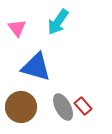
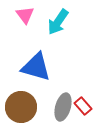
pink triangle: moved 8 px right, 13 px up
gray ellipse: rotated 44 degrees clockwise
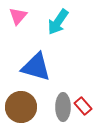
pink triangle: moved 7 px left, 1 px down; rotated 18 degrees clockwise
gray ellipse: rotated 16 degrees counterclockwise
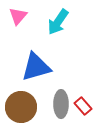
blue triangle: rotated 32 degrees counterclockwise
gray ellipse: moved 2 px left, 3 px up
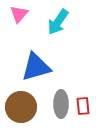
pink triangle: moved 1 px right, 2 px up
red rectangle: rotated 36 degrees clockwise
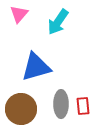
brown circle: moved 2 px down
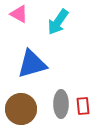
pink triangle: rotated 42 degrees counterclockwise
blue triangle: moved 4 px left, 3 px up
